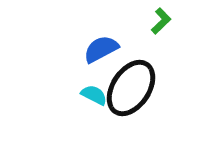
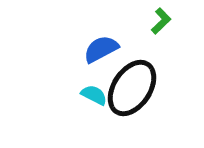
black ellipse: moved 1 px right
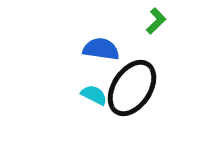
green L-shape: moved 5 px left
blue semicircle: rotated 36 degrees clockwise
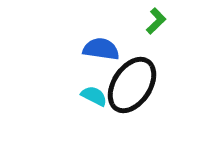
black ellipse: moved 3 px up
cyan semicircle: moved 1 px down
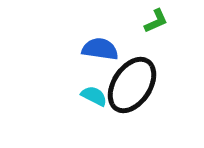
green L-shape: rotated 20 degrees clockwise
blue semicircle: moved 1 px left
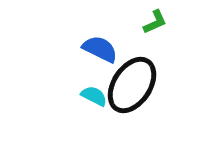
green L-shape: moved 1 px left, 1 px down
blue semicircle: rotated 18 degrees clockwise
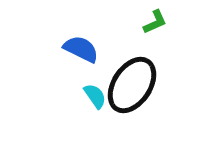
blue semicircle: moved 19 px left
cyan semicircle: moved 1 px right; rotated 28 degrees clockwise
